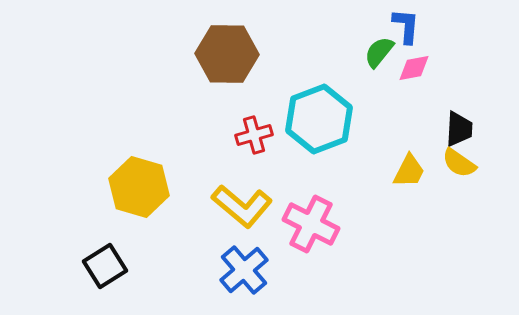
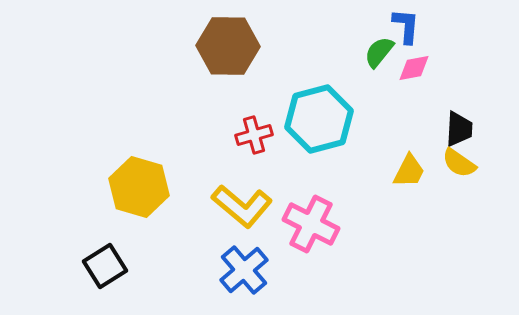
brown hexagon: moved 1 px right, 8 px up
cyan hexagon: rotated 6 degrees clockwise
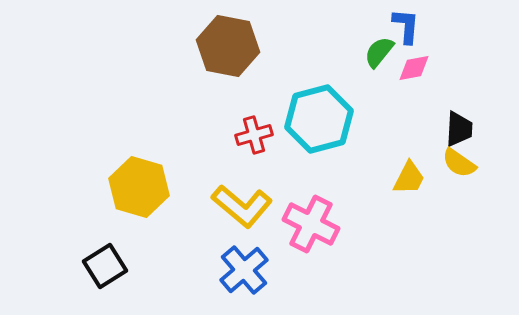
brown hexagon: rotated 10 degrees clockwise
yellow trapezoid: moved 7 px down
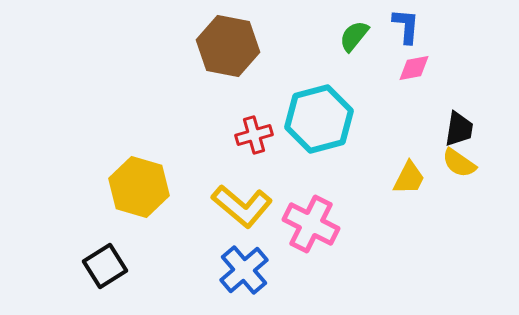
green semicircle: moved 25 px left, 16 px up
black trapezoid: rotated 6 degrees clockwise
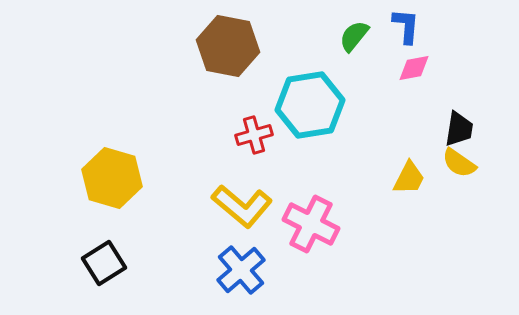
cyan hexagon: moved 9 px left, 14 px up; rotated 6 degrees clockwise
yellow hexagon: moved 27 px left, 9 px up
black square: moved 1 px left, 3 px up
blue cross: moved 3 px left
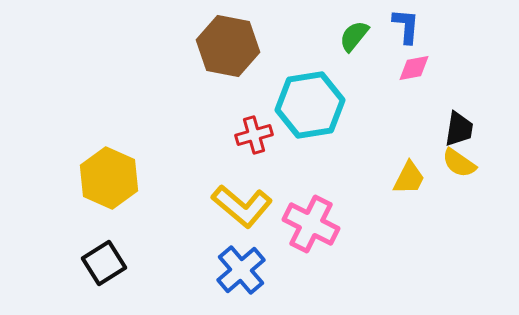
yellow hexagon: moved 3 px left; rotated 8 degrees clockwise
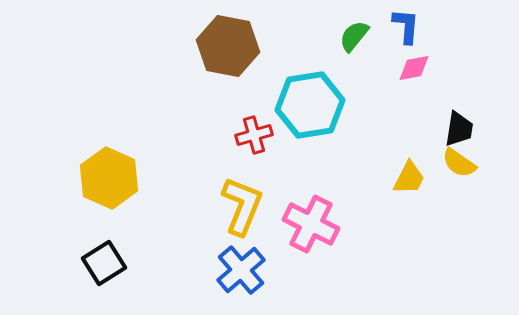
yellow L-shape: rotated 108 degrees counterclockwise
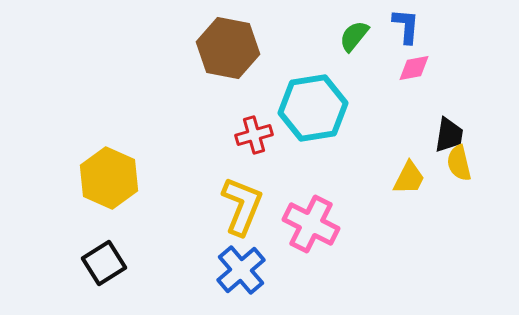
brown hexagon: moved 2 px down
cyan hexagon: moved 3 px right, 3 px down
black trapezoid: moved 10 px left, 6 px down
yellow semicircle: rotated 42 degrees clockwise
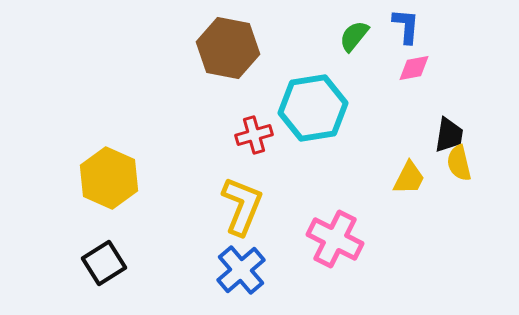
pink cross: moved 24 px right, 15 px down
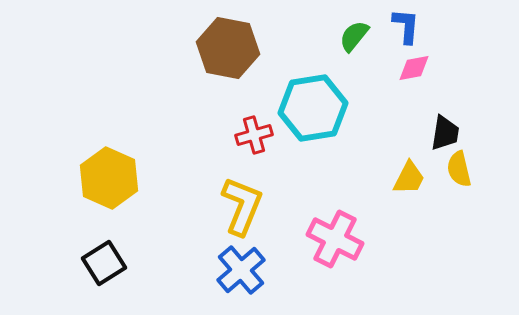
black trapezoid: moved 4 px left, 2 px up
yellow semicircle: moved 6 px down
